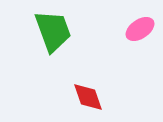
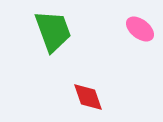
pink ellipse: rotated 72 degrees clockwise
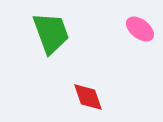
green trapezoid: moved 2 px left, 2 px down
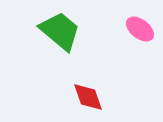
green trapezoid: moved 9 px right, 2 px up; rotated 30 degrees counterclockwise
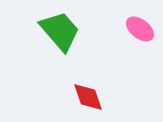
green trapezoid: rotated 9 degrees clockwise
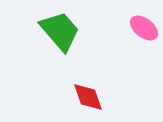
pink ellipse: moved 4 px right, 1 px up
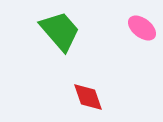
pink ellipse: moved 2 px left
